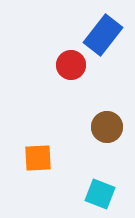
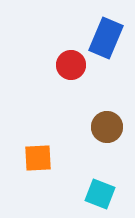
blue rectangle: moved 3 px right, 3 px down; rotated 15 degrees counterclockwise
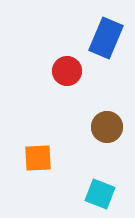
red circle: moved 4 px left, 6 px down
